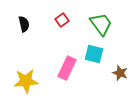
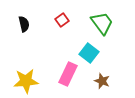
green trapezoid: moved 1 px right, 1 px up
cyan square: moved 5 px left, 1 px up; rotated 24 degrees clockwise
pink rectangle: moved 1 px right, 6 px down
brown star: moved 18 px left, 8 px down
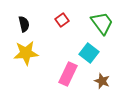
yellow star: moved 28 px up
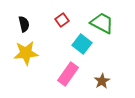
green trapezoid: rotated 25 degrees counterclockwise
cyan square: moved 7 px left, 9 px up
pink rectangle: rotated 10 degrees clockwise
brown star: rotated 21 degrees clockwise
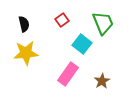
green trapezoid: moved 1 px right; rotated 40 degrees clockwise
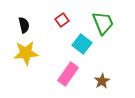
black semicircle: moved 1 px down
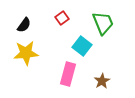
red square: moved 2 px up
black semicircle: rotated 49 degrees clockwise
cyan square: moved 2 px down
pink rectangle: rotated 20 degrees counterclockwise
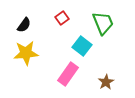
pink rectangle: rotated 20 degrees clockwise
brown star: moved 4 px right, 1 px down
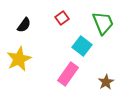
yellow star: moved 7 px left, 6 px down; rotated 20 degrees counterclockwise
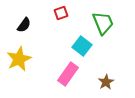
red square: moved 1 px left, 5 px up; rotated 16 degrees clockwise
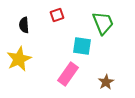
red square: moved 4 px left, 2 px down
black semicircle: rotated 140 degrees clockwise
cyan square: rotated 30 degrees counterclockwise
